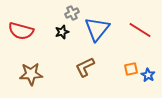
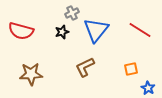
blue triangle: moved 1 px left, 1 px down
blue star: moved 13 px down
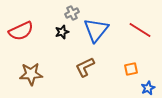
red semicircle: rotated 40 degrees counterclockwise
blue star: rotated 16 degrees clockwise
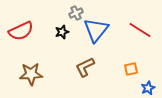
gray cross: moved 4 px right
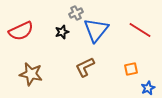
brown star: rotated 15 degrees clockwise
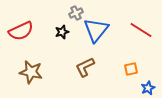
red line: moved 1 px right
brown star: moved 2 px up
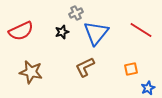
blue triangle: moved 3 px down
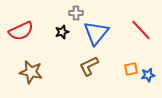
gray cross: rotated 24 degrees clockwise
red line: rotated 15 degrees clockwise
brown L-shape: moved 4 px right, 1 px up
blue star: moved 13 px up; rotated 16 degrees clockwise
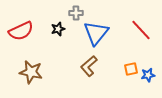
black star: moved 4 px left, 3 px up
brown L-shape: rotated 15 degrees counterclockwise
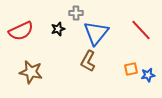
brown L-shape: moved 1 px left, 5 px up; rotated 20 degrees counterclockwise
